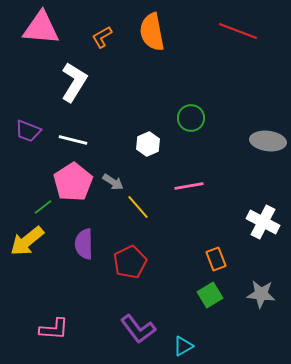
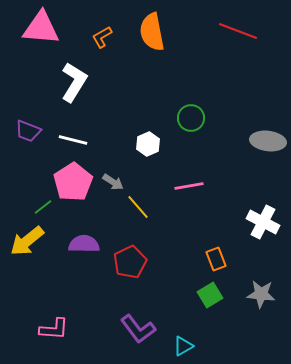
purple semicircle: rotated 92 degrees clockwise
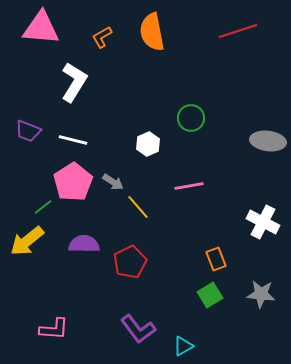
red line: rotated 39 degrees counterclockwise
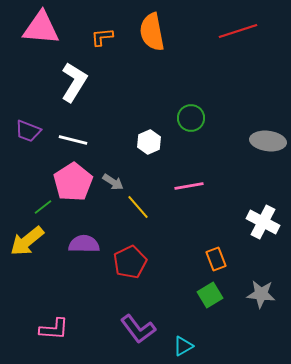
orange L-shape: rotated 25 degrees clockwise
white hexagon: moved 1 px right, 2 px up
